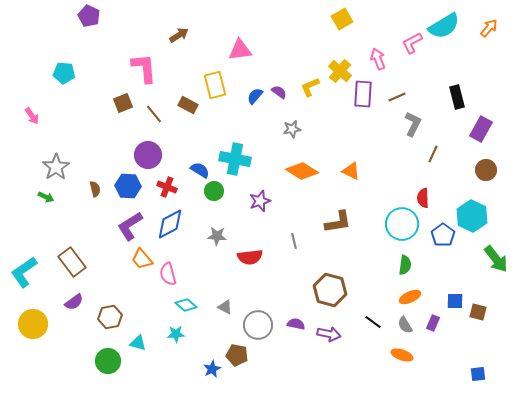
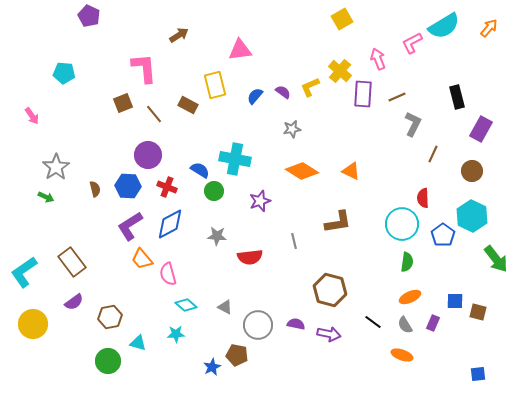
purple semicircle at (279, 92): moved 4 px right
brown circle at (486, 170): moved 14 px left, 1 px down
green semicircle at (405, 265): moved 2 px right, 3 px up
blue star at (212, 369): moved 2 px up
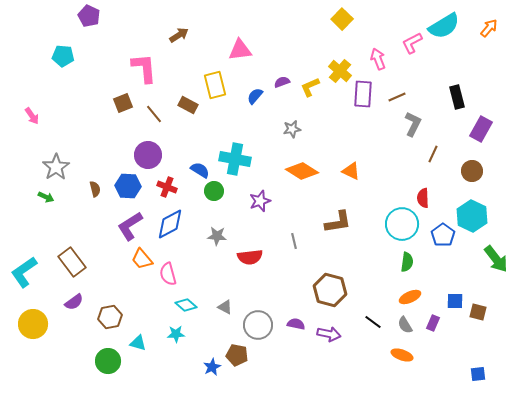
yellow square at (342, 19): rotated 15 degrees counterclockwise
cyan pentagon at (64, 73): moved 1 px left, 17 px up
purple semicircle at (283, 92): moved 1 px left, 10 px up; rotated 56 degrees counterclockwise
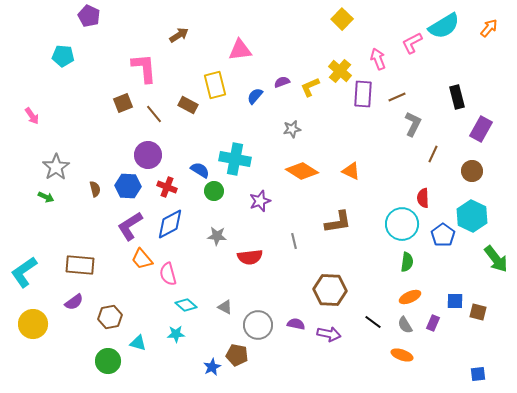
brown rectangle at (72, 262): moved 8 px right, 3 px down; rotated 48 degrees counterclockwise
brown hexagon at (330, 290): rotated 12 degrees counterclockwise
